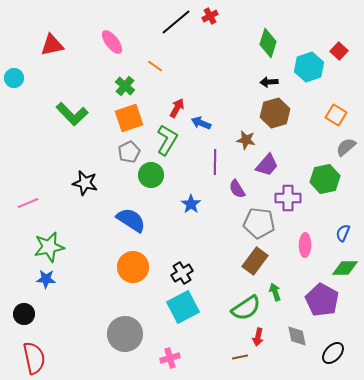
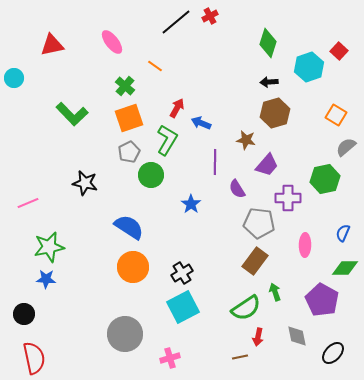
blue semicircle at (131, 220): moved 2 px left, 7 px down
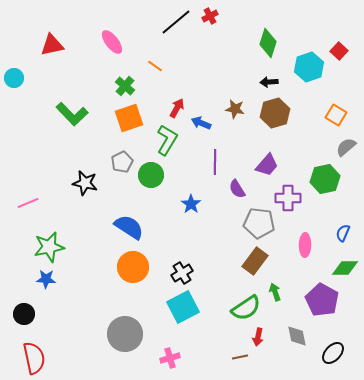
brown star at (246, 140): moved 11 px left, 31 px up
gray pentagon at (129, 152): moved 7 px left, 10 px down
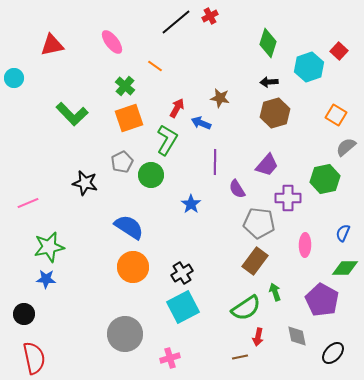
brown star at (235, 109): moved 15 px left, 11 px up
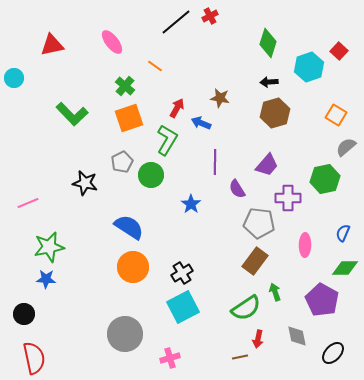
red arrow at (258, 337): moved 2 px down
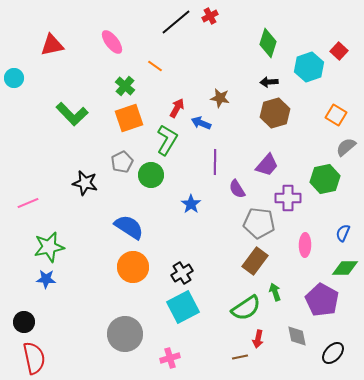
black circle at (24, 314): moved 8 px down
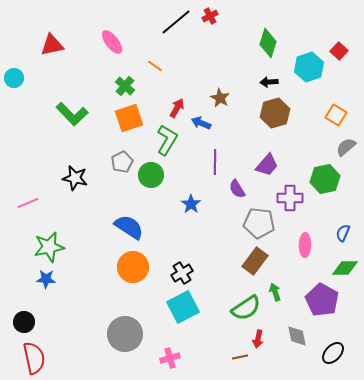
brown star at (220, 98): rotated 18 degrees clockwise
black star at (85, 183): moved 10 px left, 5 px up
purple cross at (288, 198): moved 2 px right
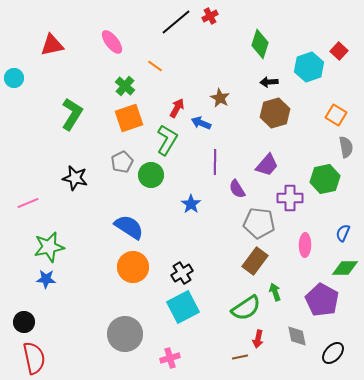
green diamond at (268, 43): moved 8 px left, 1 px down
green L-shape at (72, 114): rotated 104 degrees counterclockwise
gray semicircle at (346, 147): rotated 120 degrees clockwise
